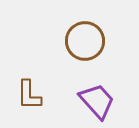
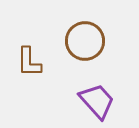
brown L-shape: moved 33 px up
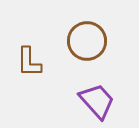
brown circle: moved 2 px right
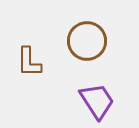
purple trapezoid: rotated 9 degrees clockwise
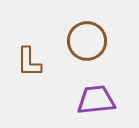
purple trapezoid: moved 1 px left, 1 px up; rotated 63 degrees counterclockwise
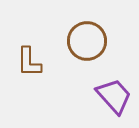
purple trapezoid: moved 18 px right, 4 px up; rotated 54 degrees clockwise
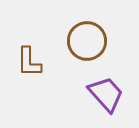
purple trapezoid: moved 8 px left, 2 px up
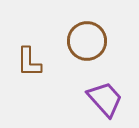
purple trapezoid: moved 1 px left, 5 px down
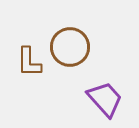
brown circle: moved 17 px left, 6 px down
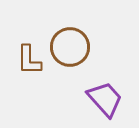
brown L-shape: moved 2 px up
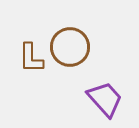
brown L-shape: moved 2 px right, 2 px up
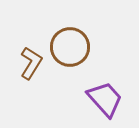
brown L-shape: moved 5 px down; rotated 148 degrees counterclockwise
